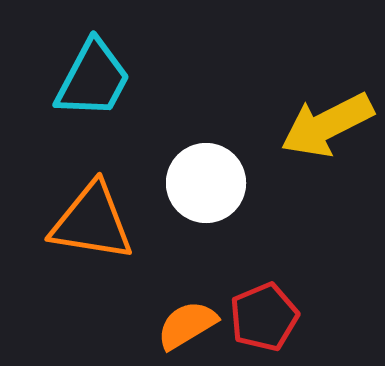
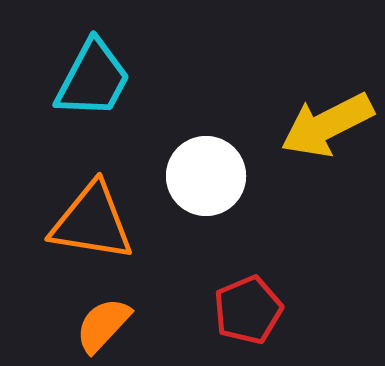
white circle: moved 7 px up
red pentagon: moved 16 px left, 7 px up
orange semicircle: moved 84 px left; rotated 16 degrees counterclockwise
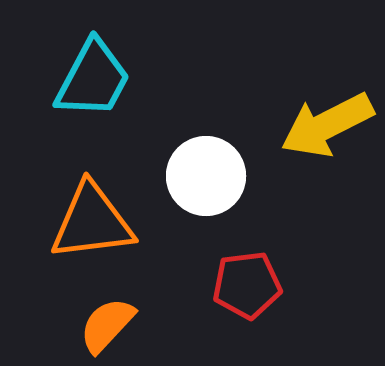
orange triangle: rotated 16 degrees counterclockwise
red pentagon: moved 1 px left, 25 px up; rotated 16 degrees clockwise
orange semicircle: moved 4 px right
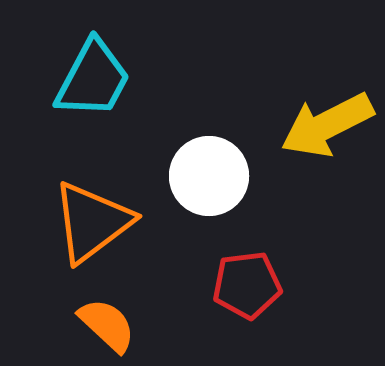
white circle: moved 3 px right
orange triangle: rotated 30 degrees counterclockwise
orange semicircle: rotated 90 degrees clockwise
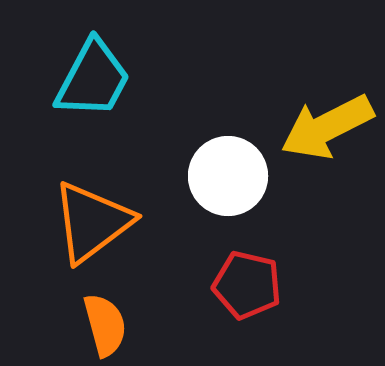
yellow arrow: moved 2 px down
white circle: moved 19 px right
red pentagon: rotated 20 degrees clockwise
orange semicircle: moved 2 px left; rotated 32 degrees clockwise
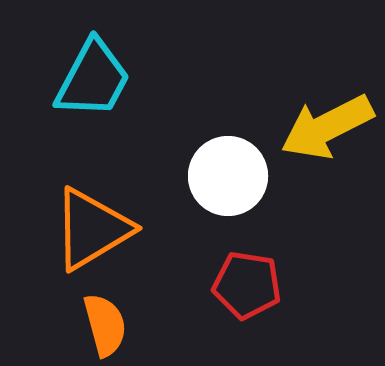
orange triangle: moved 7 px down; rotated 6 degrees clockwise
red pentagon: rotated 4 degrees counterclockwise
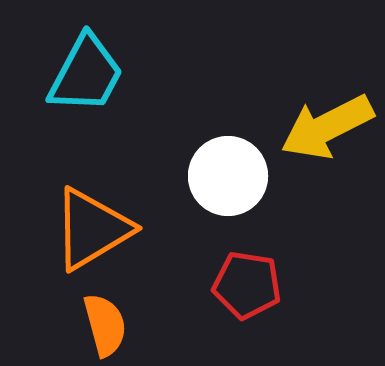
cyan trapezoid: moved 7 px left, 5 px up
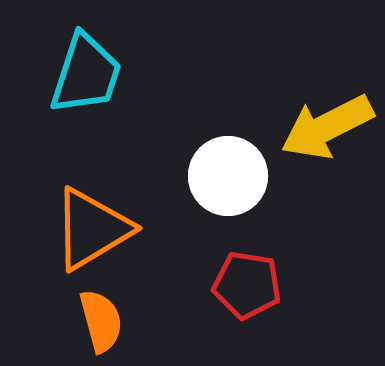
cyan trapezoid: rotated 10 degrees counterclockwise
orange semicircle: moved 4 px left, 4 px up
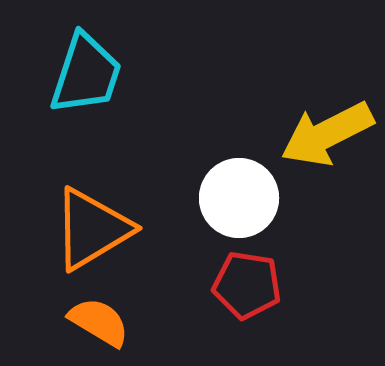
yellow arrow: moved 7 px down
white circle: moved 11 px right, 22 px down
orange semicircle: moved 2 px left, 1 px down; rotated 44 degrees counterclockwise
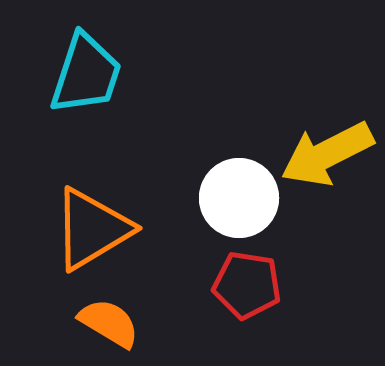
yellow arrow: moved 20 px down
orange semicircle: moved 10 px right, 1 px down
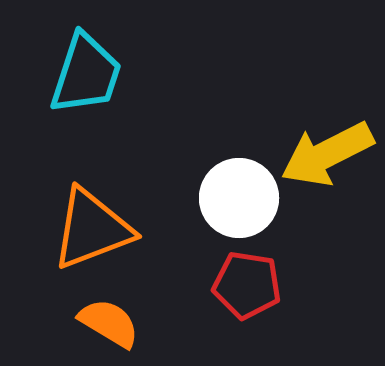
orange triangle: rotated 10 degrees clockwise
